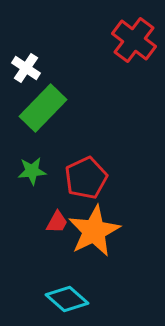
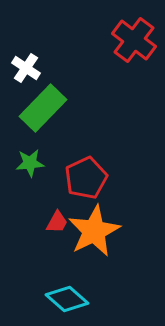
green star: moved 2 px left, 8 px up
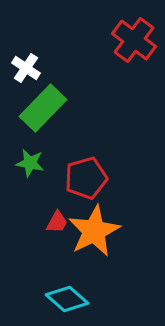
green star: rotated 16 degrees clockwise
red pentagon: rotated 9 degrees clockwise
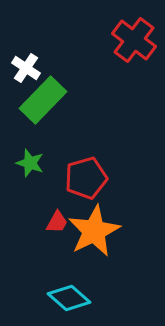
green rectangle: moved 8 px up
green star: rotated 8 degrees clockwise
cyan diamond: moved 2 px right, 1 px up
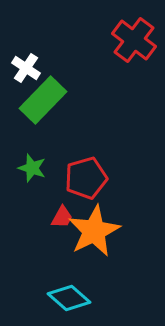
green star: moved 2 px right, 5 px down
red trapezoid: moved 5 px right, 5 px up
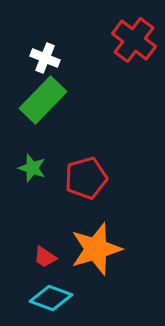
white cross: moved 19 px right, 10 px up; rotated 12 degrees counterclockwise
red trapezoid: moved 17 px left, 40 px down; rotated 95 degrees clockwise
orange star: moved 2 px right, 18 px down; rotated 10 degrees clockwise
cyan diamond: moved 18 px left; rotated 21 degrees counterclockwise
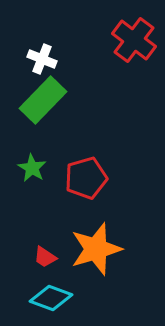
white cross: moved 3 px left, 1 px down
green star: rotated 12 degrees clockwise
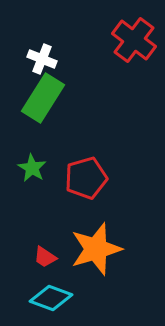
green rectangle: moved 2 px up; rotated 12 degrees counterclockwise
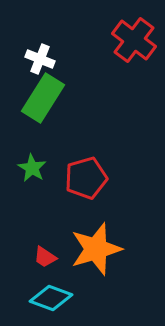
white cross: moved 2 px left
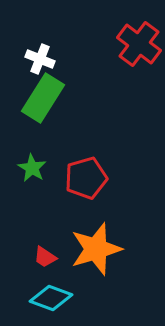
red cross: moved 5 px right, 4 px down
